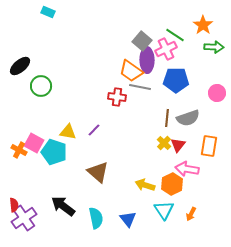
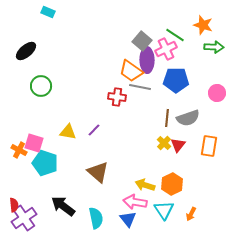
orange star: rotated 18 degrees counterclockwise
black ellipse: moved 6 px right, 15 px up
pink square: rotated 12 degrees counterclockwise
cyan pentagon: moved 9 px left, 11 px down
pink arrow: moved 52 px left, 33 px down
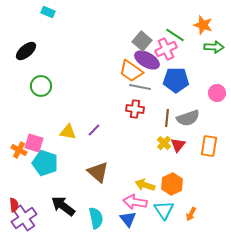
purple ellipse: rotated 60 degrees counterclockwise
red cross: moved 18 px right, 12 px down
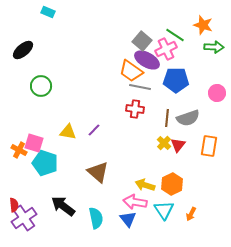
black ellipse: moved 3 px left, 1 px up
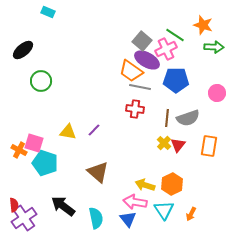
green circle: moved 5 px up
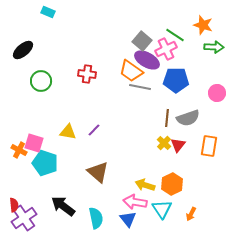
red cross: moved 48 px left, 35 px up
cyan triangle: moved 2 px left, 1 px up
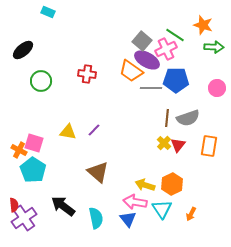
gray line: moved 11 px right, 1 px down; rotated 10 degrees counterclockwise
pink circle: moved 5 px up
cyan pentagon: moved 12 px left, 7 px down; rotated 15 degrees clockwise
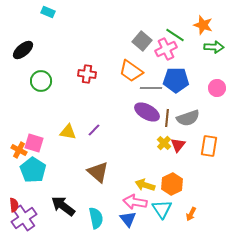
purple ellipse: moved 52 px down
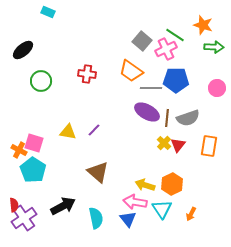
black arrow: rotated 115 degrees clockwise
